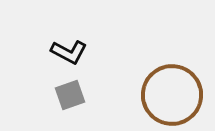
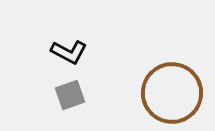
brown circle: moved 2 px up
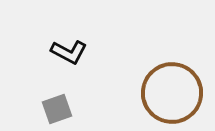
gray square: moved 13 px left, 14 px down
